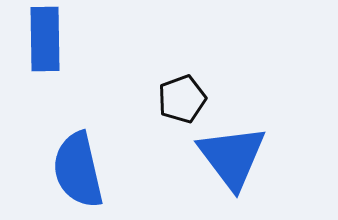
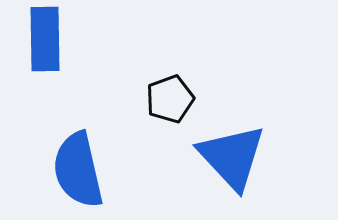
black pentagon: moved 12 px left
blue triangle: rotated 6 degrees counterclockwise
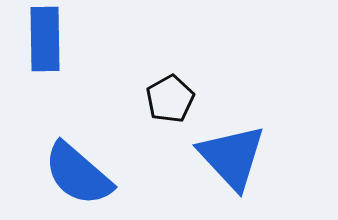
black pentagon: rotated 9 degrees counterclockwise
blue semicircle: moved 4 px down; rotated 36 degrees counterclockwise
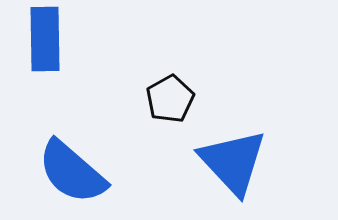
blue triangle: moved 1 px right, 5 px down
blue semicircle: moved 6 px left, 2 px up
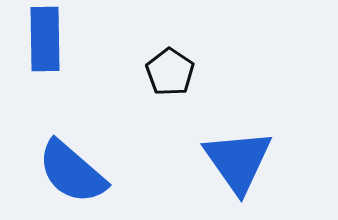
black pentagon: moved 27 px up; rotated 9 degrees counterclockwise
blue triangle: moved 5 px right, 1 px up; rotated 8 degrees clockwise
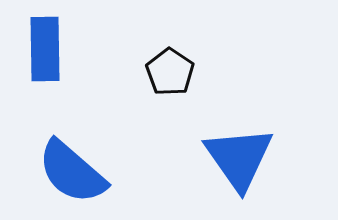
blue rectangle: moved 10 px down
blue triangle: moved 1 px right, 3 px up
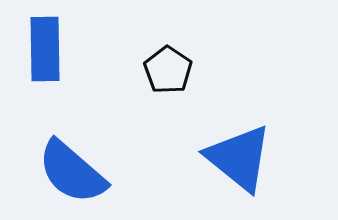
black pentagon: moved 2 px left, 2 px up
blue triangle: rotated 16 degrees counterclockwise
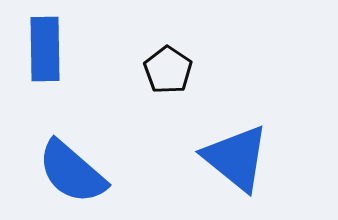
blue triangle: moved 3 px left
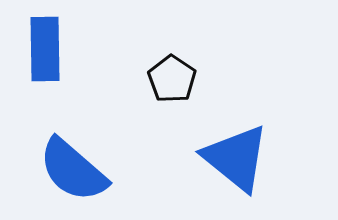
black pentagon: moved 4 px right, 9 px down
blue semicircle: moved 1 px right, 2 px up
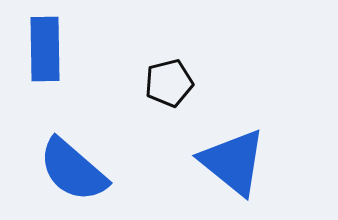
black pentagon: moved 3 px left, 4 px down; rotated 24 degrees clockwise
blue triangle: moved 3 px left, 4 px down
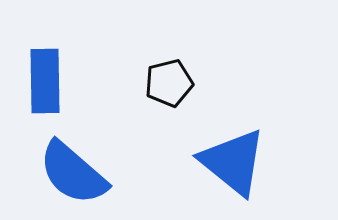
blue rectangle: moved 32 px down
blue semicircle: moved 3 px down
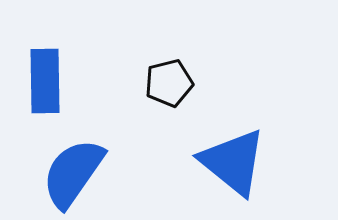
blue semicircle: rotated 84 degrees clockwise
